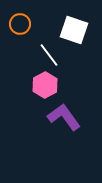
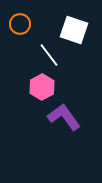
pink hexagon: moved 3 px left, 2 px down
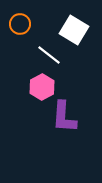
white square: rotated 12 degrees clockwise
white line: rotated 15 degrees counterclockwise
purple L-shape: rotated 140 degrees counterclockwise
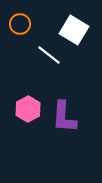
pink hexagon: moved 14 px left, 22 px down
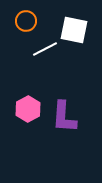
orange circle: moved 6 px right, 3 px up
white square: rotated 20 degrees counterclockwise
white line: moved 4 px left, 6 px up; rotated 65 degrees counterclockwise
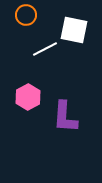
orange circle: moved 6 px up
pink hexagon: moved 12 px up
purple L-shape: moved 1 px right
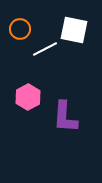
orange circle: moved 6 px left, 14 px down
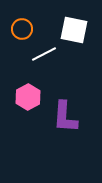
orange circle: moved 2 px right
white line: moved 1 px left, 5 px down
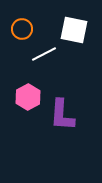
purple L-shape: moved 3 px left, 2 px up
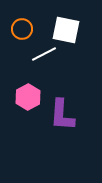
white square: moved 8 px left
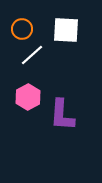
white square: rotated 8 degrees counterclockwise
white line: moved 12 px left, 1 px down; rotated 15 degrees counterclockwise
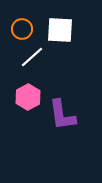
white square: moved 6 px left
white line: moved 2 px down
purple L-shape: rotated 12 degrees counterclockwise
